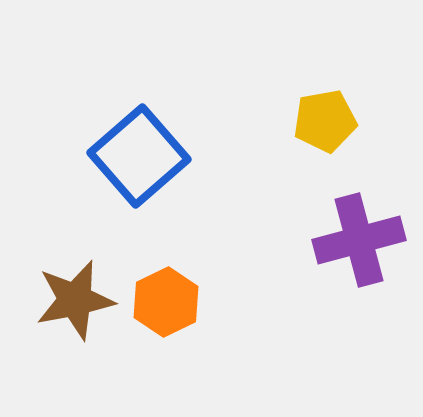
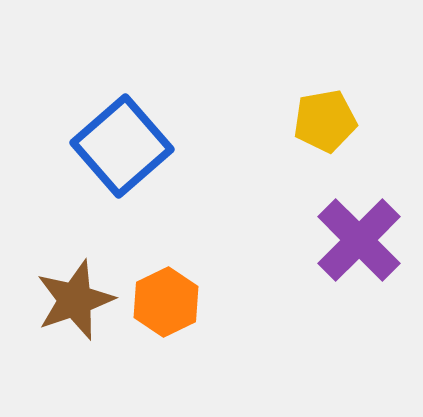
blue square: moved 17 px left, 10 px up
purple cross: rotated 30 degrees counterclockwise
brown star: rotated 8 degrees counterclockwise
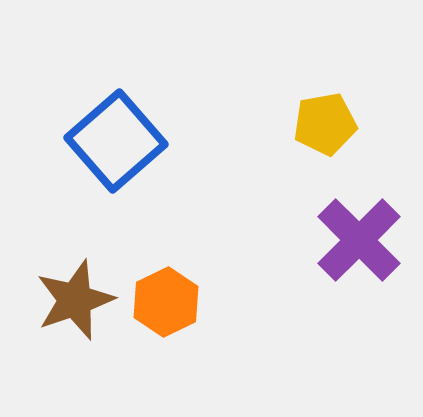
yellow pentagon: moved 3 px down
blue square: moved 6 px left, 5 px up
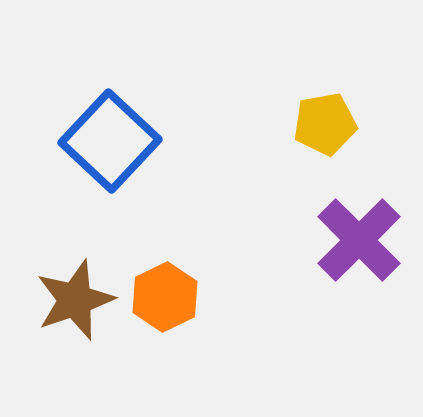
blue square: moved 6 px left; rotated 6 degrees counterclockwise
orange hexagon: moved 1 px left, 5 px up
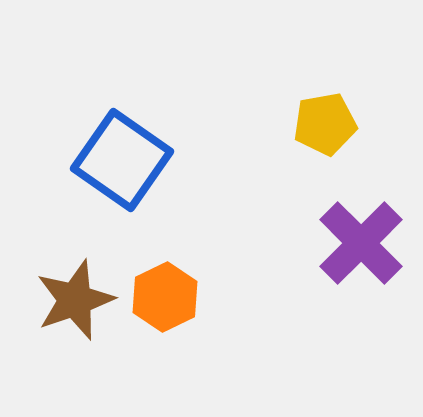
blue square: moved 12 px right, 19 px down; rotated 8 degrees counterclockwise
purple cross: moved 2 px right, 3 px down
